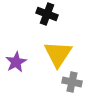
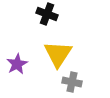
purple star: moved 1 px right, 2 px down
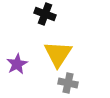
black cross: moved 2 px left
gray cross: moved 4 px left, 1 px down
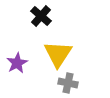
black cross: moved 4 px left, 2 px down; rotated 20 degrees clockwise
purple star: moved 1 px up
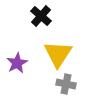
gray cross: moved 2 px left, 1 px down
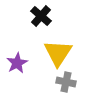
yellow triangle: moved 1 px up
gray cross: moved 2 px up
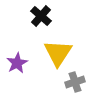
gray cross: moved 9 px right; rotated 30 degrees counterclockwise
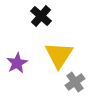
yellow triangle: moved 1 px right, 2 px down
gray cross: rotated 18 degrees counterclockwise
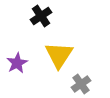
black cross: rotated 15 degrees clockwise
gray cross: moved 6 px right, 2 px down
